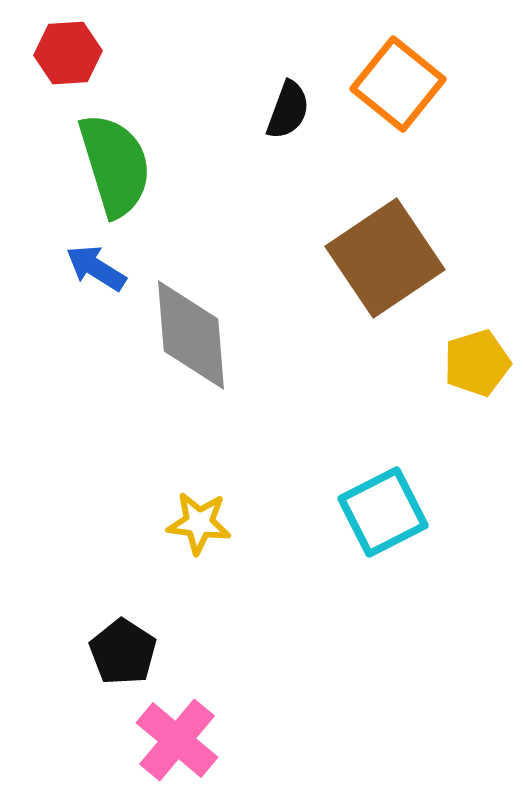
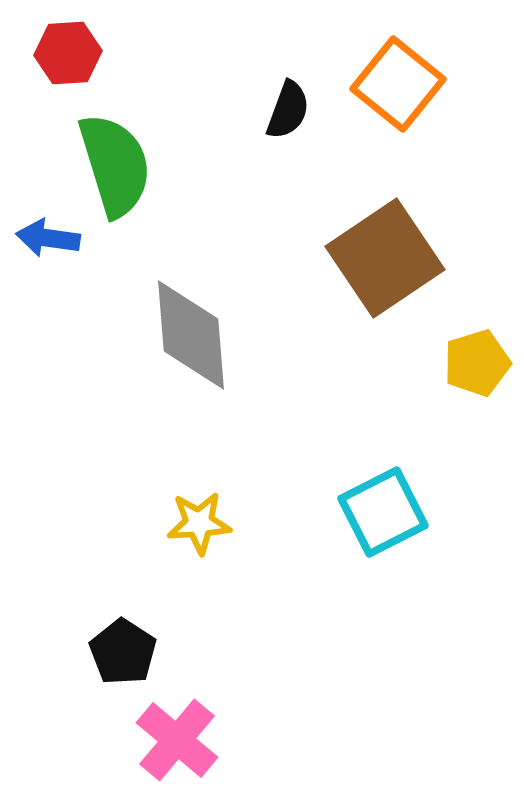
blue arrow: moved 48 px left, 30 px up; rotated 24 degrees counterclockwise
yellow star: rotated 10 degrees counterclockwise
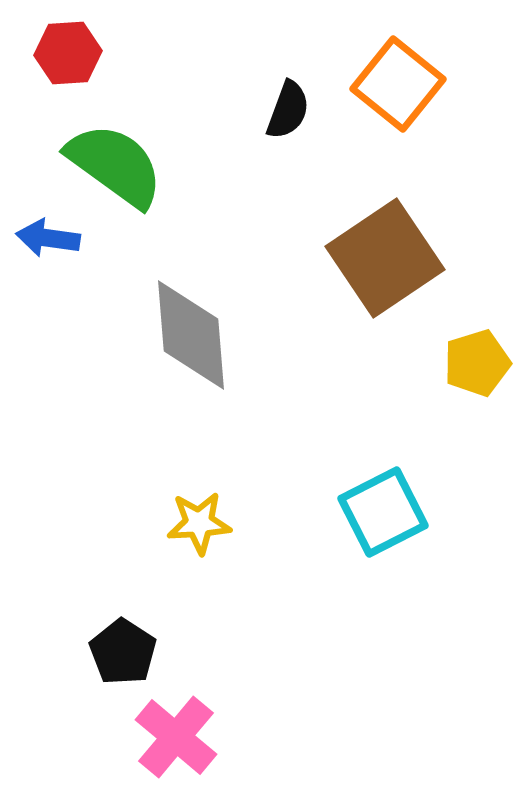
green semicircle: rotated 37 degrees counterclockwise
pink cross: moved 1 px left, 3 px up
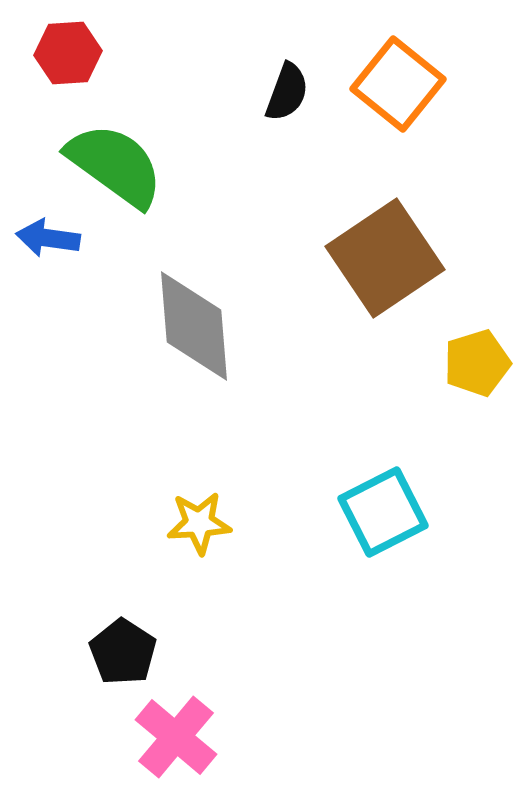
black semicircle: moved 1 px left, 18 px up
gray diamond: moved 3 px right, 9 px up
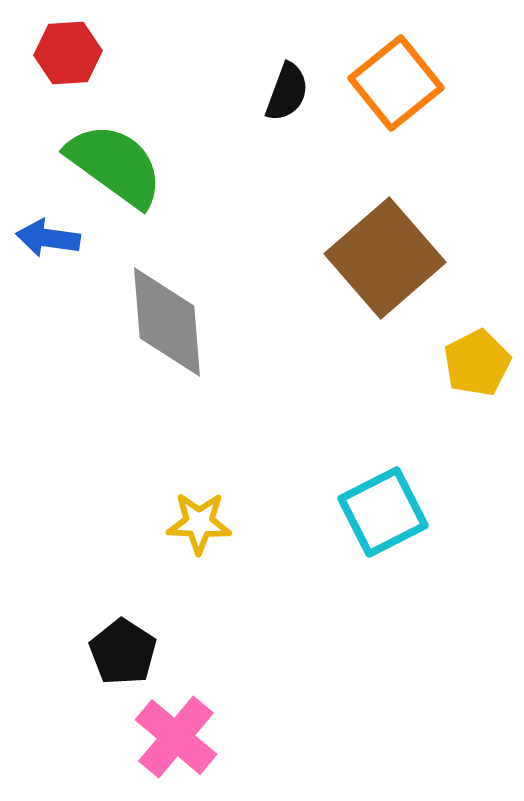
orange square: moved 2 px left, 1 px up; rotated 12 degrees clockwise
brown square: rotated 7 degrees counterclockwise
gray diamond: moved 27 px left, 4 px up
yellow pentagon: rotated 10 degrees counterclockwise
yellow star: rotated 6 degrees clockwise
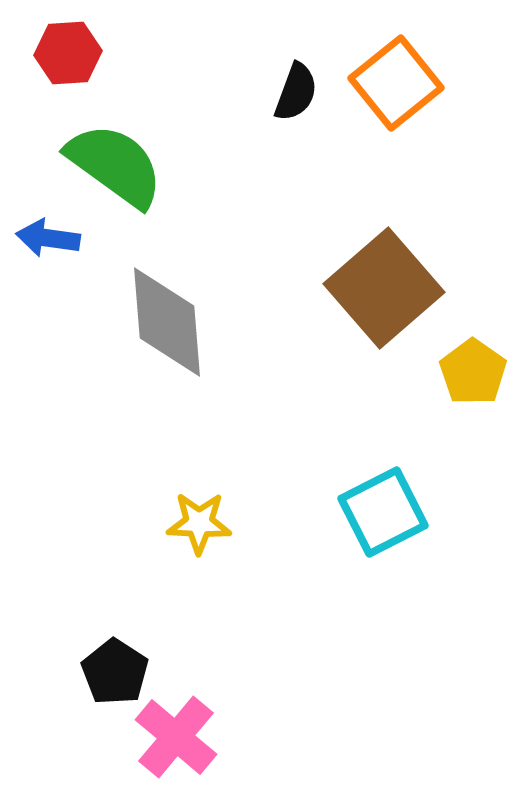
black semicircle: moved 9 px right
brown square: moved 1 px left, 30 px down
yellow pentagon: moved 4 px left, 9 px down; rotated 10 degrees counterclockwise
black pentagon: moved 8 px left, 20 px down
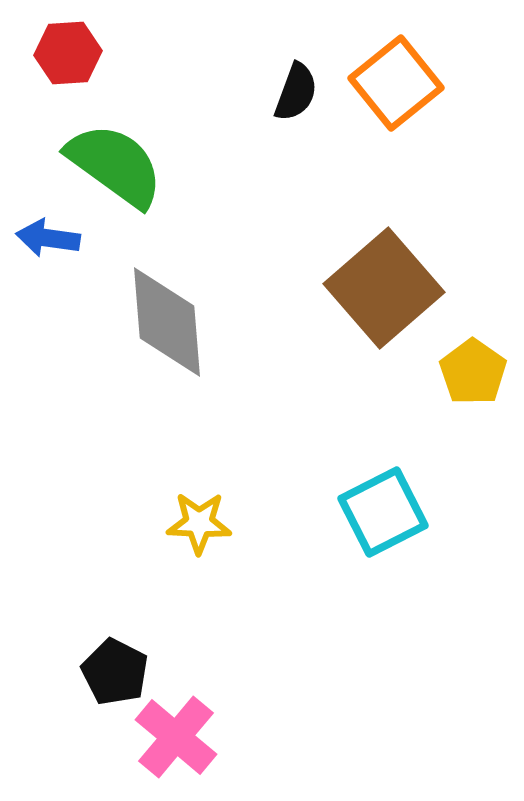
black pentagon: rotated 6 degrees counterclockwise
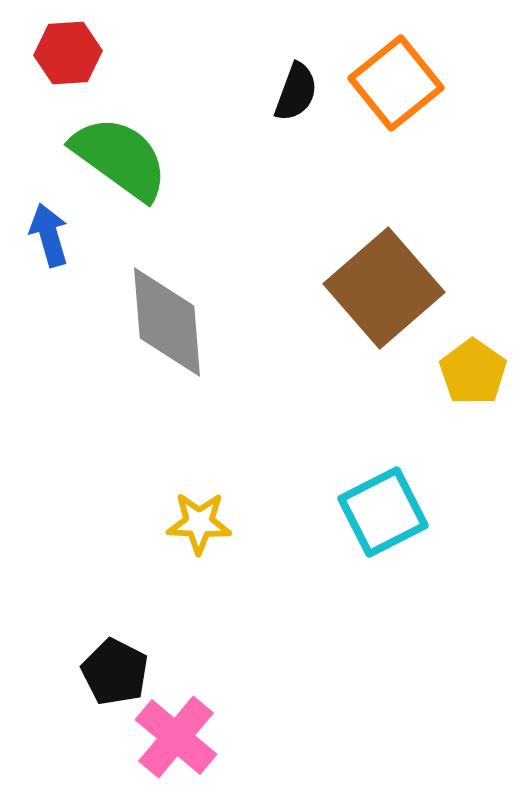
green semicircle: moved 5 px right, 7 px up
blue arrow: moved 1 px right, 3 px up; rotated 66 degrees clockwise
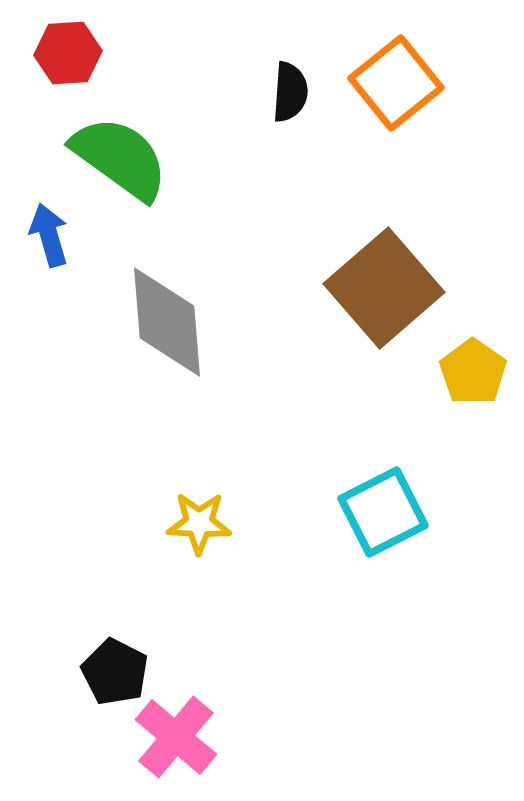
black semicircle: moved 6 px left; rotated 16 degrees counterclockwise
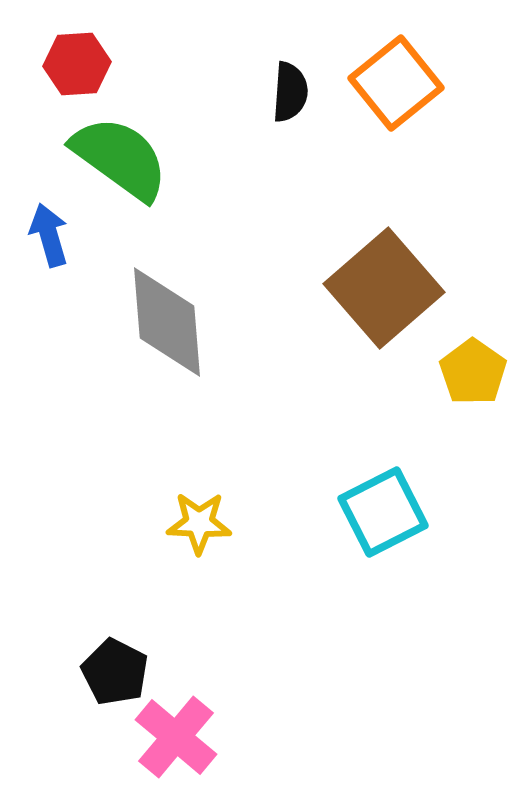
red hexagon: moved 9 px right, 11 px down
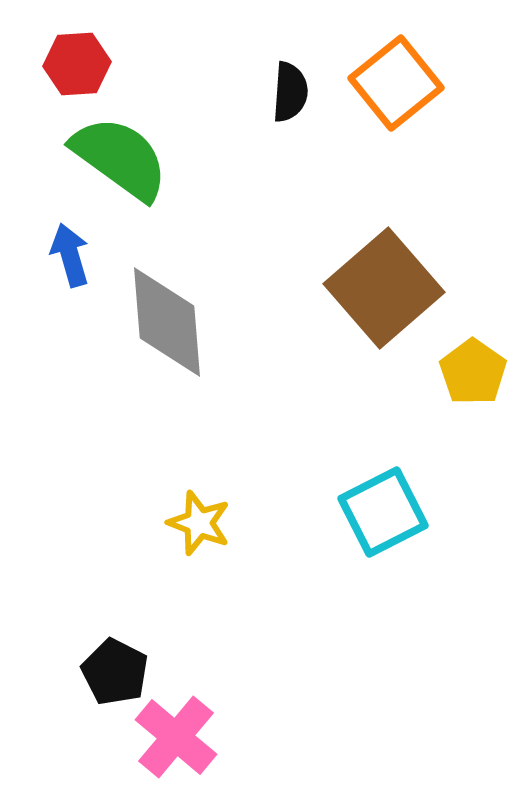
blue arrow: moved 21 px right, 20 px down
yellow star: rotated 18 degrees clockwise
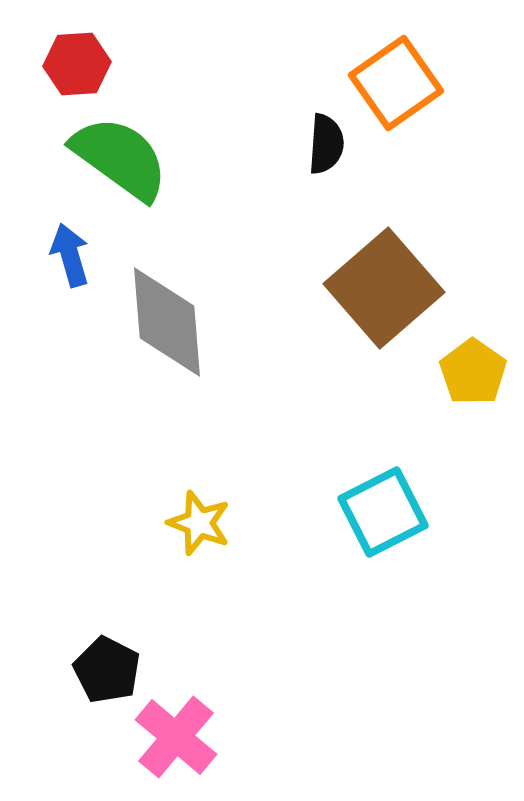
orange square: rotated 4 degrees clockwise
black semicircle: moved 36 px right, 52 px down
black pentagon: moved 8 px left, 2 px up
